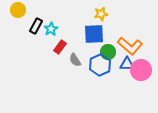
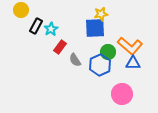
yellow circle: moved 3 px right
blue square: moved 1 px right, 6 px up
blue triangle: moved 6 px right, 1 px up
pink circle: moved 19 px left, 24 px down
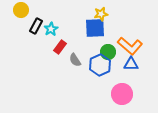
blue triangle: moved 2 px left, 1 px down
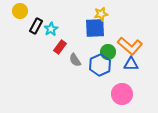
yellow circle: moved 1 px left, 1 px down
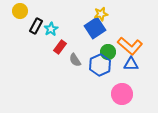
blue square: rotated 30 degrees counterclockwise
